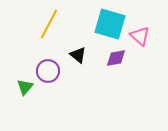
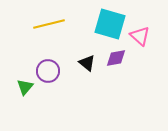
yellow line: rotated 48 degrees clockwise
black triangle: moved 9 px right, 8 px down
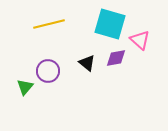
pink triangle: moved 4 px down
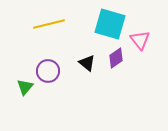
pink triangle: rotated 10 degrees clockwise
purple diamond: rotated 25 degrees counterclockwise
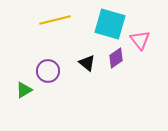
yellow line: moved 6 px right, 4 px up
green triangle: moved 1 px left, 3 px down; rotated 18 degrees clockwise
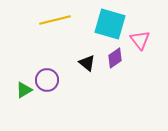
purple diamond: moved 1 px left
purple circle: moved 1 px left, 9 px down
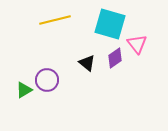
pink triangle: moved 3 px left, 4 px down
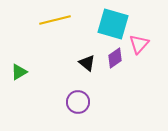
cyan square: moved 3 px right
pink triangle: moved 2 px right; rotated 20 degrees clockwise
purple circle: moved 31 px right, 22 px down
green triangle: moved 5 px left, 18 px up
